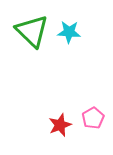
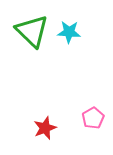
red star: moved 15 px left, 3 px down
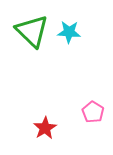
pink pentagon: moved 6 px up; rotated 10 degrees counterclockwise
red star: rotated 10 degrees counterclockwise
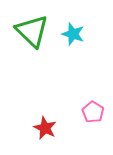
cyan star: moved 4 px right, 2 px down; rotated 15 degrees clockwise
red star: rotated 15 degrees counterclockwise
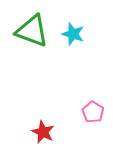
green triangle: rotated 24 degrees counterclockwise
red star: moved 2 px left, 4 px down
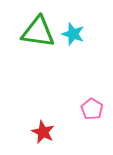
green triangle: moved 6 px right, 1 px down; rotated 12 degrees counterclockwise
pink pentagon: moved 1 px left, 3 px up
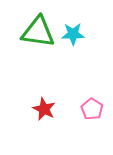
cyan star: rotated 20 degrees counterclockwise
red star: moved 1 px right, 23 px up
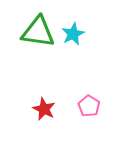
cyan star: rotated 25 degrees counterclockwise
pink pentagon: moved 3 px left, 3 px up
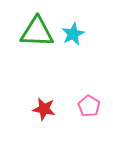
green triangle: moved 1 px left; rotated 6 degrees counterclockwise
red star: rotated 15 degrees counterclockwise
